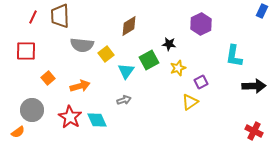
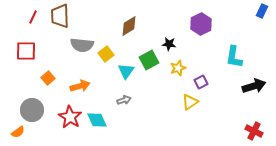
cyan L-shape: moved 1 px down
black arrow: rotated 15 degrees counterclockwise
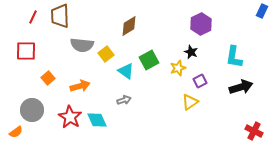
black star: moved 22 px right, 8 px down; rotated 16 degrees clockwise
cyan triangle: rotated 30 degrees counterclockwise
purple square: moved 1 px left, 1 px up
black arrow: moved 13 px left, 1 px down
orange semicircle: moved 2 px left
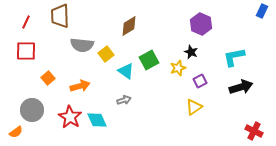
red line: moved 7 px left, 5 px down
purple hexagon: rotated 10 degrees counterclockwise
cyan L-shape: rotated 70 degrees clockwise
yellow triangle: moved 4 px right, 5 px down
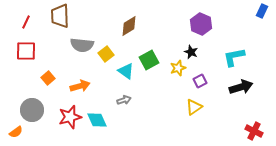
red star: rotated 25 degrees clockwise
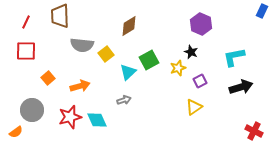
cyan triangle: moved 2 px right, 1 px down; rotated 42 degrees clockwise
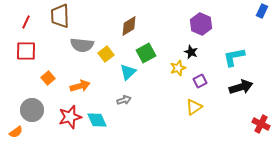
green square: moved 3 px left, 7 px up
red cross: moved 7 px right, 7 px up
